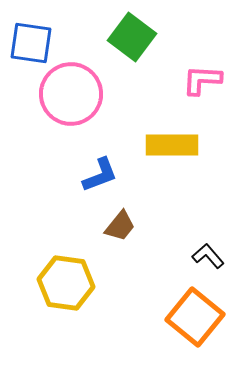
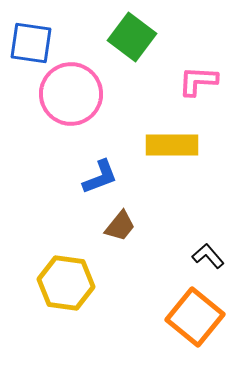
pink L-shape: moved 4 px left, 1 px down
blue L-shape: moved 2 px down
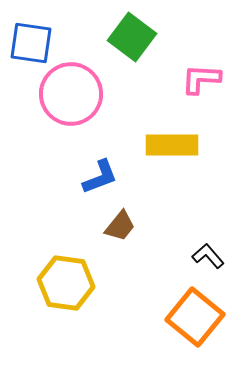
pink L-shape: moved 3 px right, 2 px up
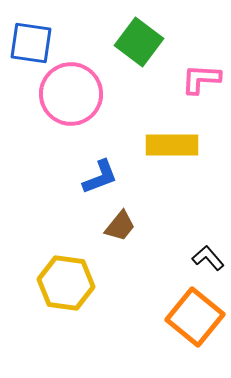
green square: moved 7 px right, 5 px down
black L-shape: moved 2 px down
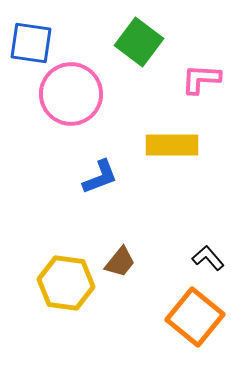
brown trapezoid: moved 36 px down
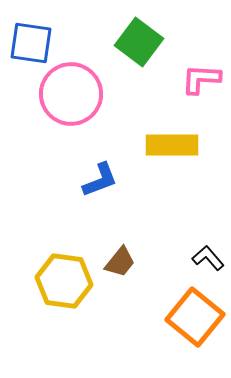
blue L-shape: moved 3 px down
yellow hexagon: moved 2 px left, 2 px up
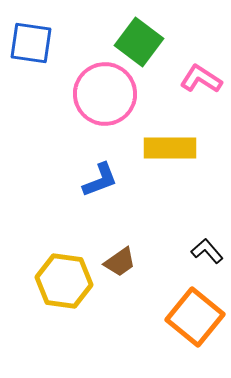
pink L-shape: rotated 30 degrees clockwise
pink circle: moved 34 px right
yellow rectangle: moved 2 px left, 3 px down
black L-shape: moved 1 px left, 7 px up
brown trapezoid: rotated 16 degrees clockwise
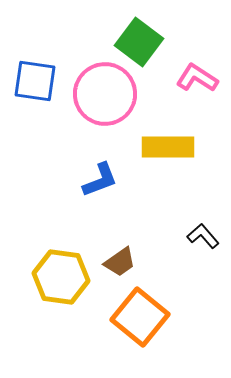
blue square: moved 4 px right, 38 px down
pink L-shape: moved 4 px left, 1 px up
yellow rectangle: moved 2 px left, 1 px up
black L-shape: moved 4 px left, 15 px up
yellow hexagon: moved 3 px left, 4 px up
orange square: moved 55 px left
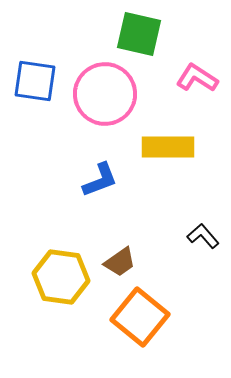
green square: moved 8 px up; rotated 24 degrees counterclockwise
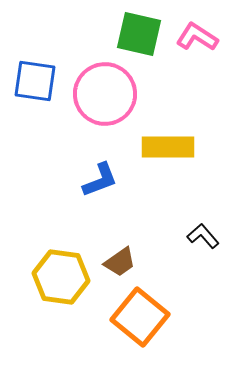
pink L-shape: moved 41 px up
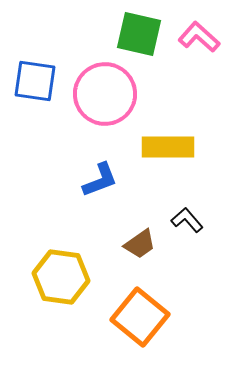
pink L-shape: moved 2 px right; rotated 9 degrees clockwise
black L-shape: moved 16 px left, 16 px up
brown trapezoid: moved 20 px right, 18 px up
